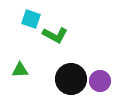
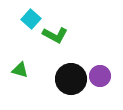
cyan square: rotated 24 degrees clockwise
green triangle: rotated 18 degrees clockwise
purple circle: moved 5 px up
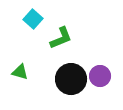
cyan square: moved 2 px right
green L-shape: moved 6 px right, 3 px down; rotated 50 degrees counterclockwise
green triangle: moved 2 px down
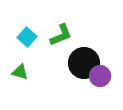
cyan square: moved 6 px left, 18 px down
green L-shape: moved 3 px up
black circle: moved 13 px right, 16 px up
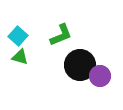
cyan square: moved 9 px left, 1 px up
black circle: moved 4 px left, 2 px down
green triangle: moved 15 px up
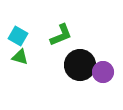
cyan square: rotated 12 degrees counterclockwise
purple circle: moved 3 px right, 4 px up
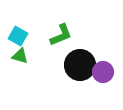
green triangle: moved 1 px up
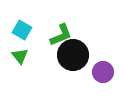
cyan square: moved 4 px right, 6 px up
green triangle: rotated 36 degrees clockwise
black circle: moved 7 px left, 10 px up
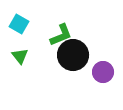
cyan square: moved 3 px left, 6 px up
